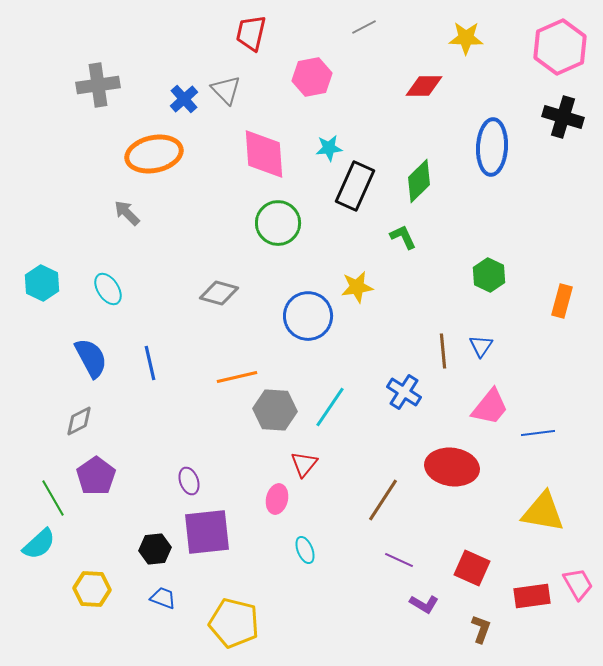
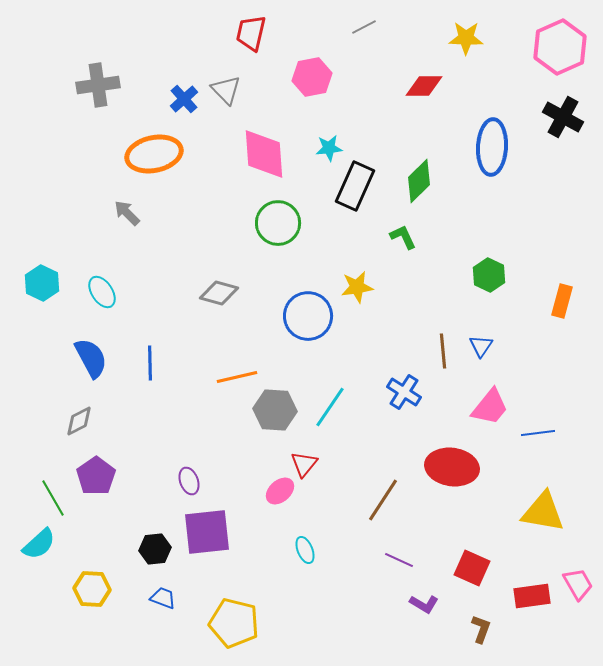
black cross at (563, 117): rotated 12 degrees clockwise
cyan ellipse at (108, 289): moved 6 px left, 3 px down
blue line at (150, 363): rotated 12 degrees clockwise
pink ellipse at (277, 499): moved 3 px right, 8 px up; rotated 36 degrees clockwise
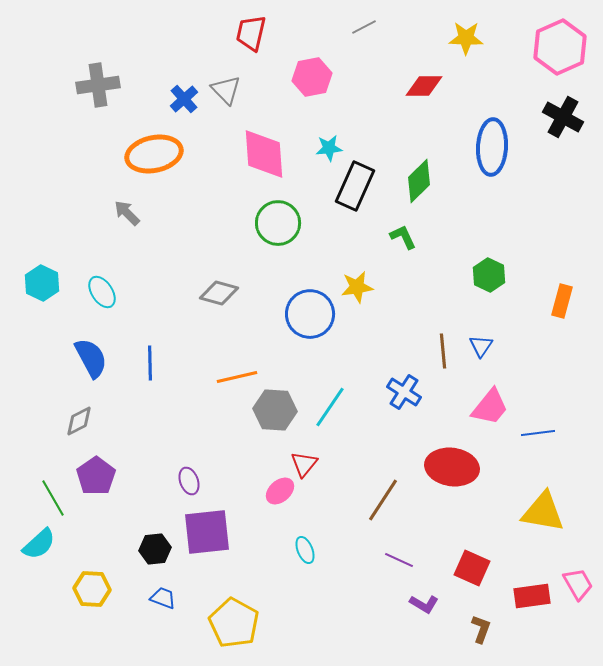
blue circle at (308, 316): moved 2 px right, 2 px up
yellow pentagon at (234, 623): rotated 15 degrees clockwise
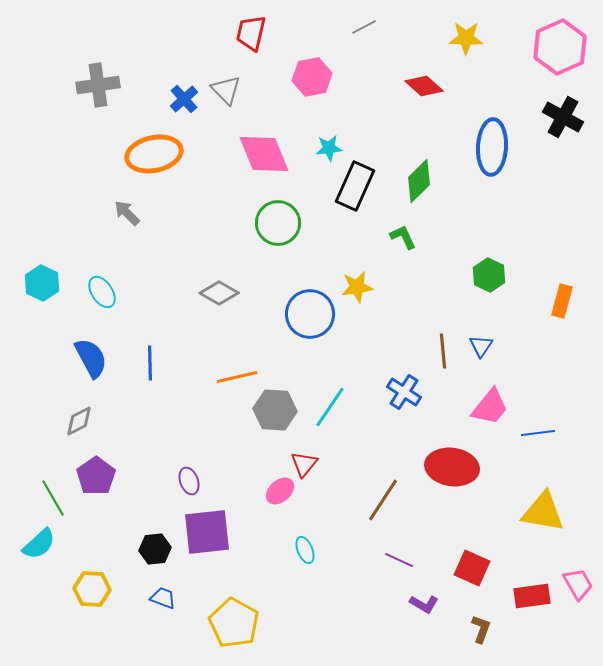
red diamond at (424, 86): rotated 42 degrees clockwise
pink diamond at (264, 154): rotated 18 degrees counterclockwise
gray diamond at (219, 293): rotated 15 degrees clockwise
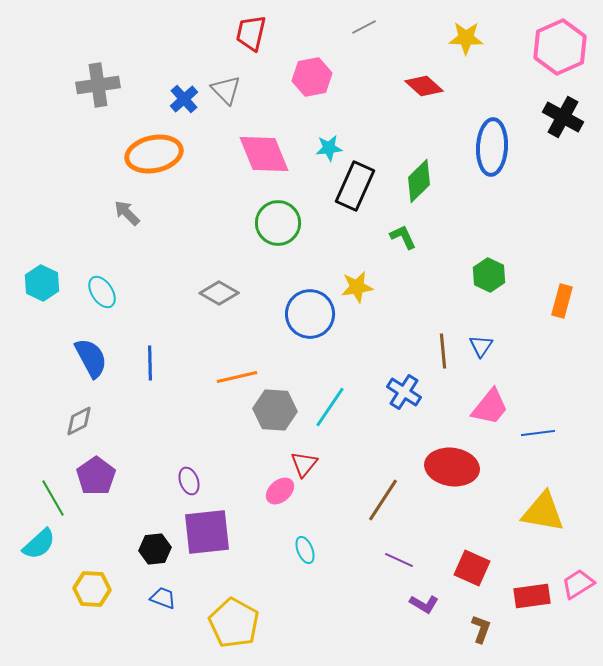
pink trapezoid at (578, 584): rotated 92 degrees counterclockwise
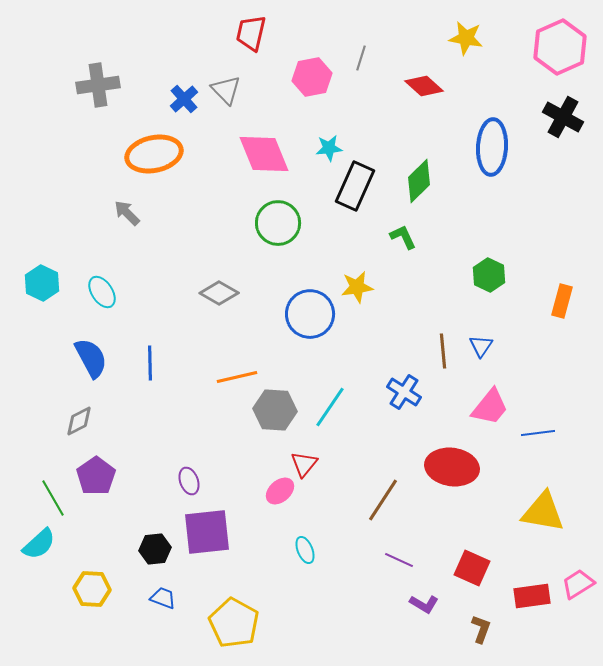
gray line at (364, 27): moved 3 px left, 31 px down; rotated 45 degrees counterclockwise
yellow star at (466, 38): rotated 8 degrees clockwise
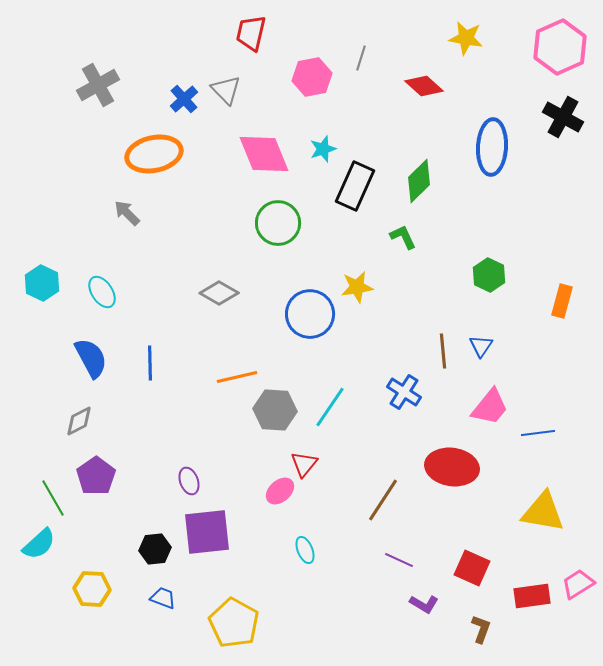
gray cross at (98, 85): rotated 21 degrees counterclockwise
cyan star at (329, 148): moved 6 px left, 1 px down; rotated 12 degrees counterclockwise
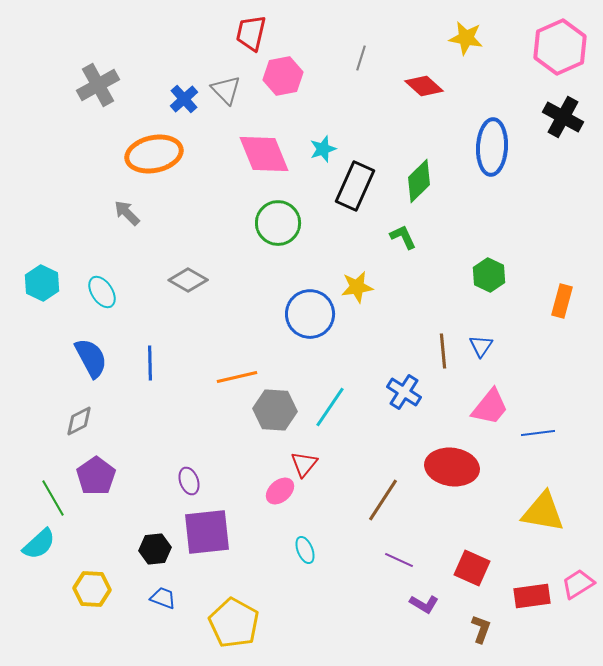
pink hexagon at (312, 77): moved 29 px left, 1 px up
gray diamond at (219, 293): moved 31 px left, 13 px up
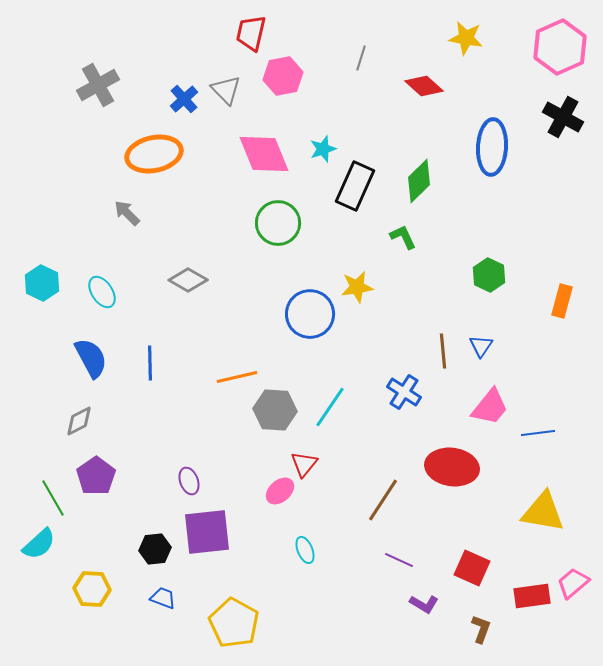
pink trapezoid at (578, 584): moved 5 px left, 1 px up; rotated 8 degrees counterclockwise
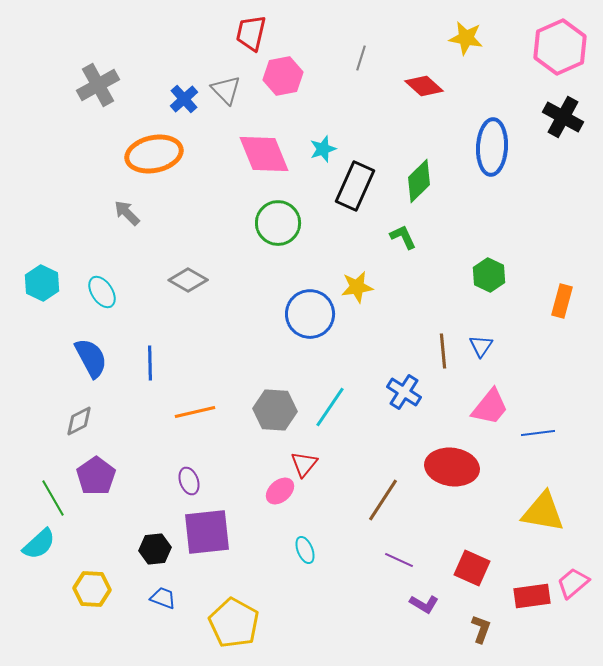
orange line at (237, 377): moved 42 px left, 35 px down
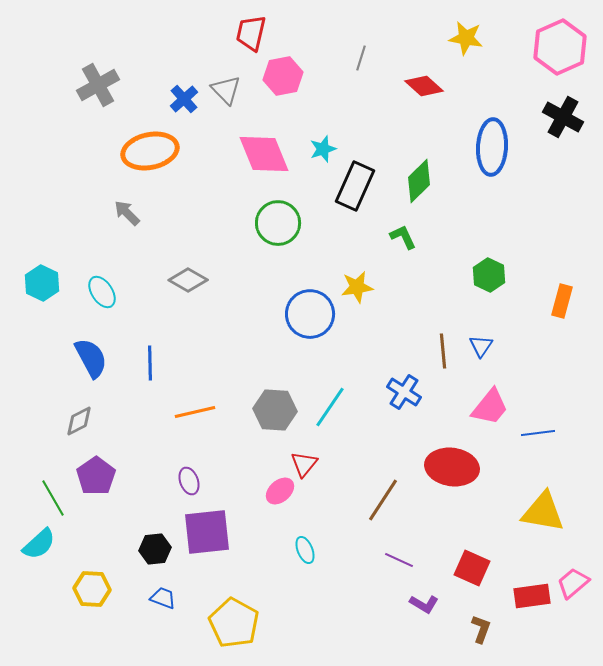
orange ellipse at (154, 154): moved 4 px left, 3 px up
